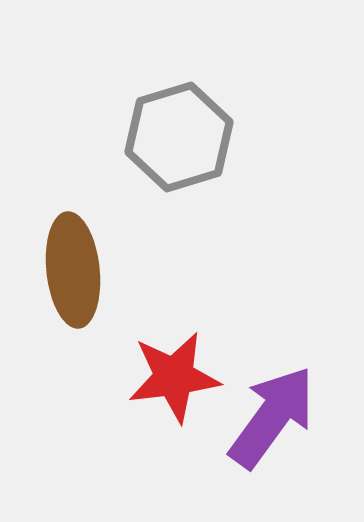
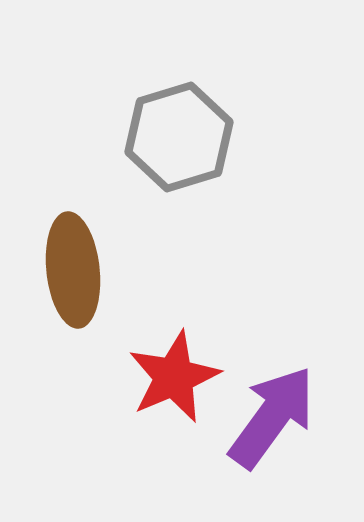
red star: rotated 16 degrees counterclockwise
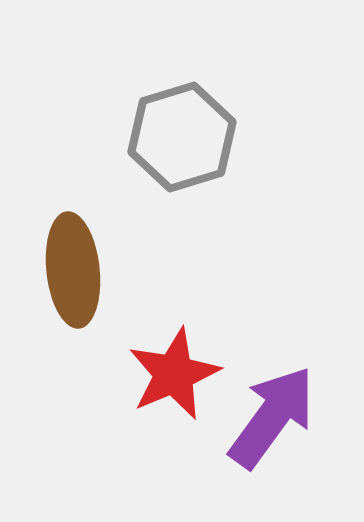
gray hexagon: moved 3 px right
red star: moved 3 px up
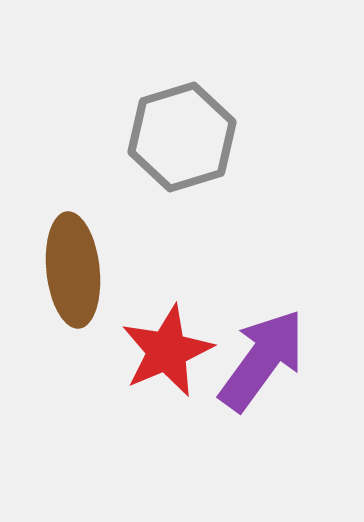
red star: moved 7 px left, 23 px up
purple arrow: moved 10 px left, 57 px up
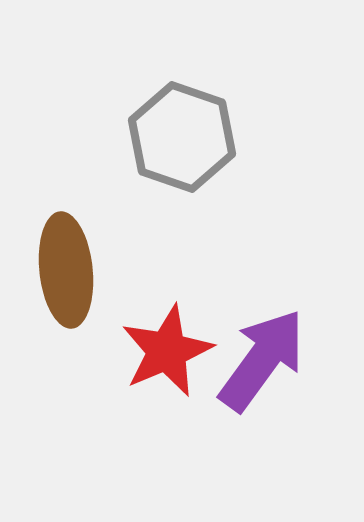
gray hexagon: rotated 24 degrees counterclockwise
brown ellipse: moved 7 px left
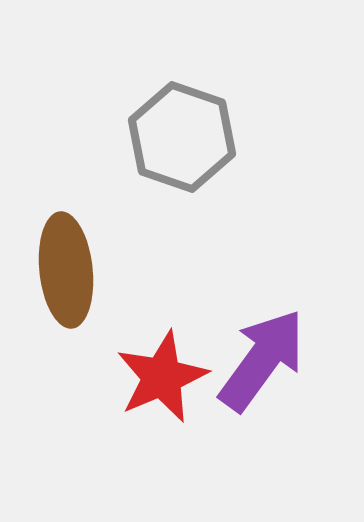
red star: moved 5 px left, 26 px down
